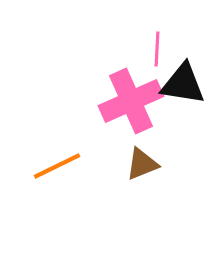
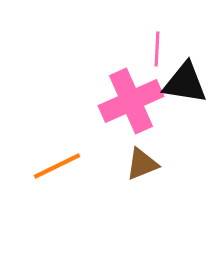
black triangle: moved 2 px right, 1 px up
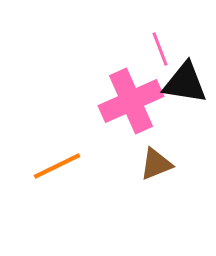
pink line: moved 3 px right; rotated 24 degrees counterclockwise
brown triangle: moved 14 px right
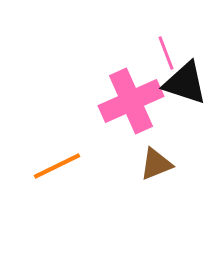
pink line: moved 6 px right, 4 px down
black triangle: rotated 9 degrees clockwise
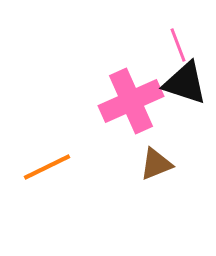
pink line: moved 12 px right, 8 px up
orange line: moved 10 px left, 1 px down
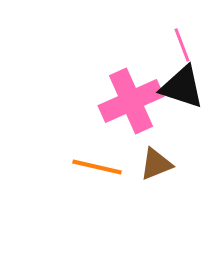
pink line: moved 4 px right
black triangle: moved 3 px left, 4 px down
orange line: moved 50 px right; rotated 39 degrees clockwise
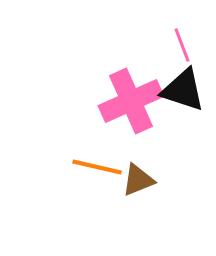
black triangle: moved 1 px right, 3 px down
brown triangle: moved 18 px left, 16 px down
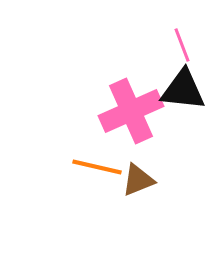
black triangle: rotated 12 degrees counterclockwise
pink cross: moved 10 px down
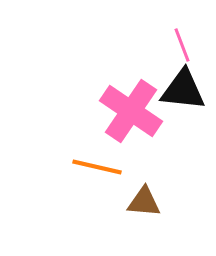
pink cross: rotated 32 degrees counterclockwise
brown triangle: moved 6 px right, 22 px down; rotated 27 degrees clockwise
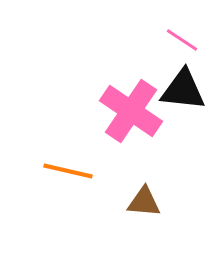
pink line: moved 5 px up; rotated 36 degrees counterclockwise
orange line: moved 29 px left, 4 px down
